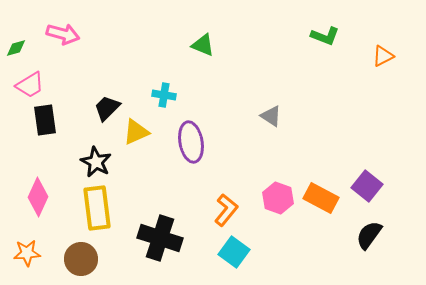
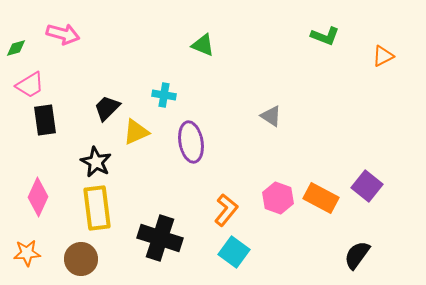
black semicircle: moved 12 px left, 20 px down
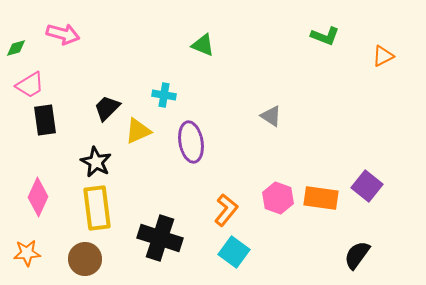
yellow triangle: moved 2 px right, 1 px up
orange rectangle: rotated 20 degrees counterclockwise
brown circle: moved 4 px right
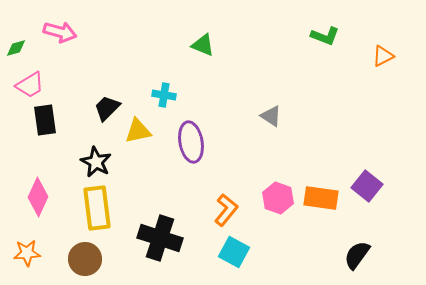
pink arrow: moved 3 px left, 2 px up
yellow triangle: rotated 12 degrees clockwise
cyan square: rotated 8 degrees counterclockwise
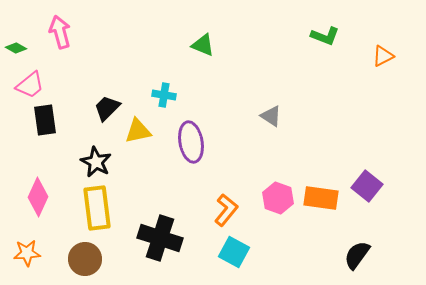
pink arrow: rotated 120 degrees counterclockwise
green diamond: rotated 45 degrees clockwise
pink trapezoid: rotated 8 degrees counterclockwise
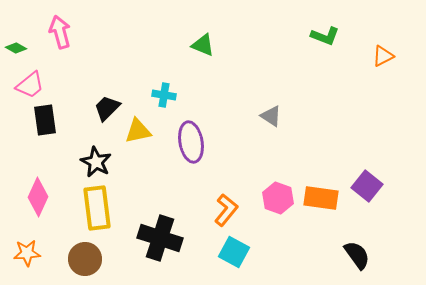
black semicircle: rotated 108 degrees clockwise
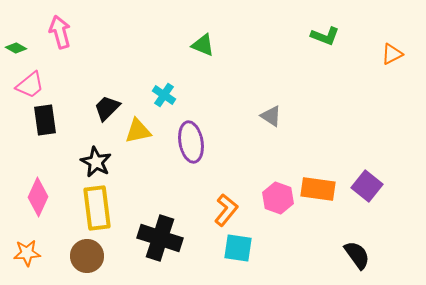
orange triangle: moved 9 px right, 2 px up
cyan cross: rotated 25 degrees clockwise
orange rectangle: moved 3 px left, 9 px up
cyan square: moved 4 px right, 4 px up; rotated 20 degrees counterclockwise
brown circle: moved 2 px right, 3 px up
